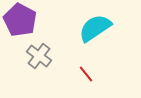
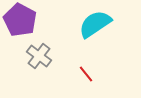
cyan semicircle: moved 4 px up
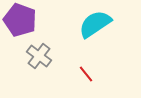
purple pentagon: rotated 8 degrees counterclockwise
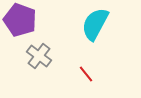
cyan semicircle: rotated 28 degrees counterclockwise
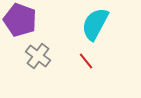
gray cross: moved 1 px left
red line: moved 13 px up
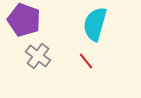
purple pentagon: moved 4 px right
cyan semicircle: rotated 12 degrees counterclockwise
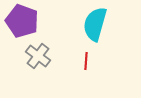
purple pentagon: moved 2 px left, 1 px down
red line: rotated 42 degrees clockwise
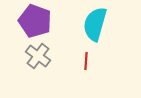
purple pentagon: moved 13 px right
